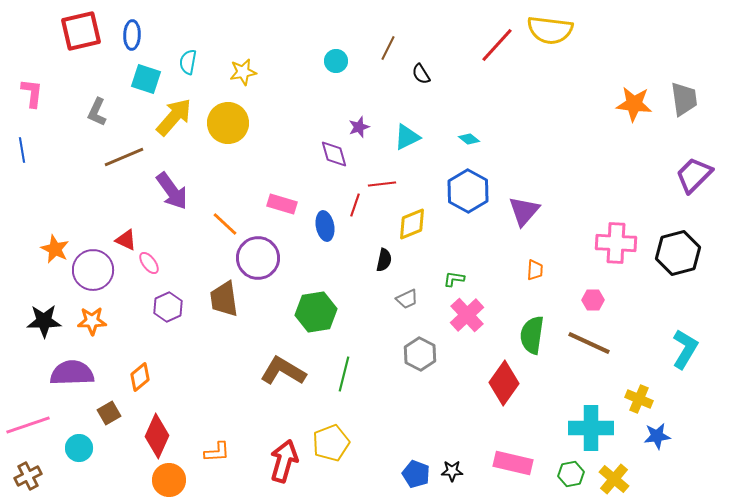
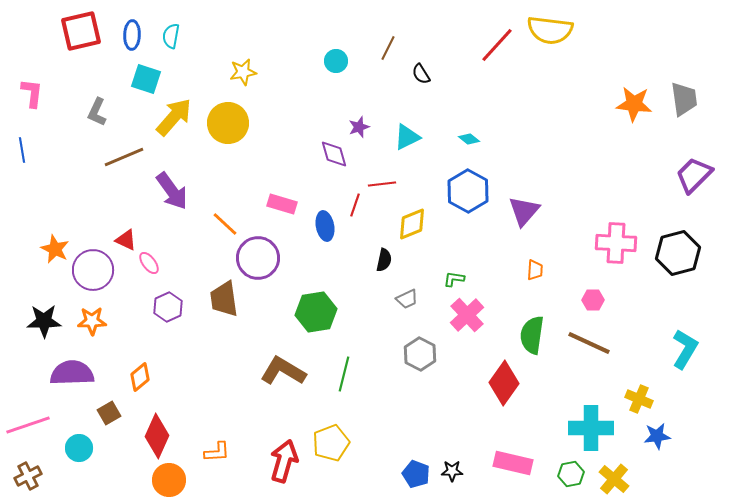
cyan semicircle at (188, 62): moved 17 px left, 26 px up
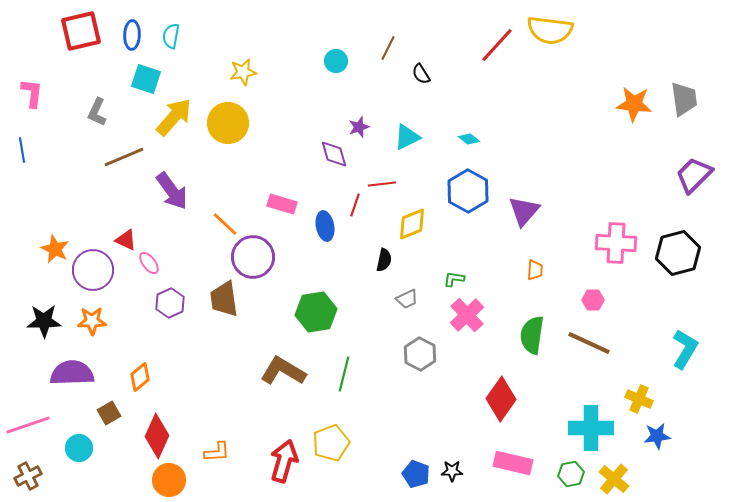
purple circle at (258, 258): moved 5 px left, 1 px up
purple hexagon at (168, 307): moved 2 px right, 4 px up
red diamond at (504, 383): moved 3 px left, 16 px down
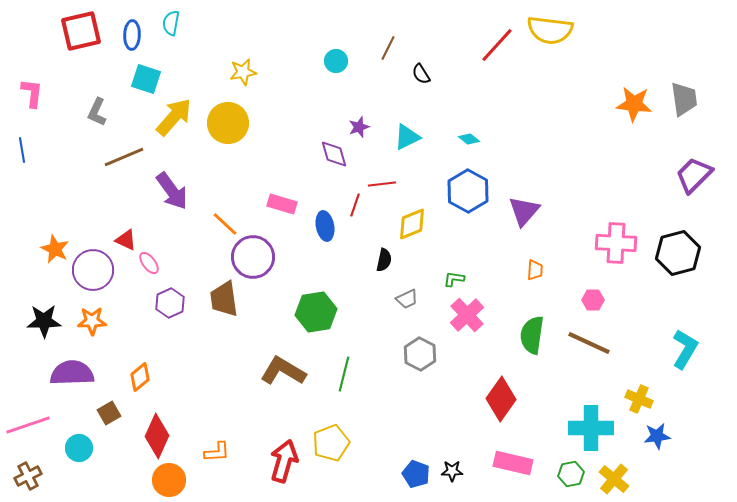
cyan semicircle at (171, 36): moved 13 px up
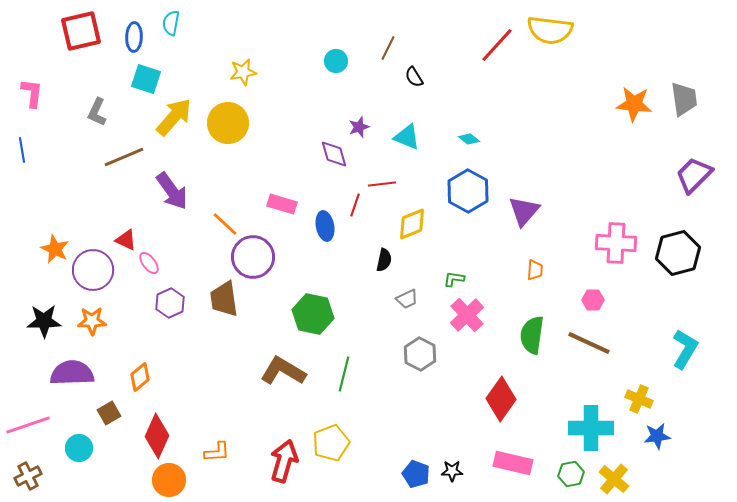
blue ellipse at (132, 35): moved 2 px right, 2 px down
black semicircle at (421, 74): moved 7 px left, 3 px down
cyan triangle at (407, 137): rotated 48 degrees clockwise
green hexagon at (316, 312): moved 3 px left, 2 px down; rotated 21 degrees clockwise
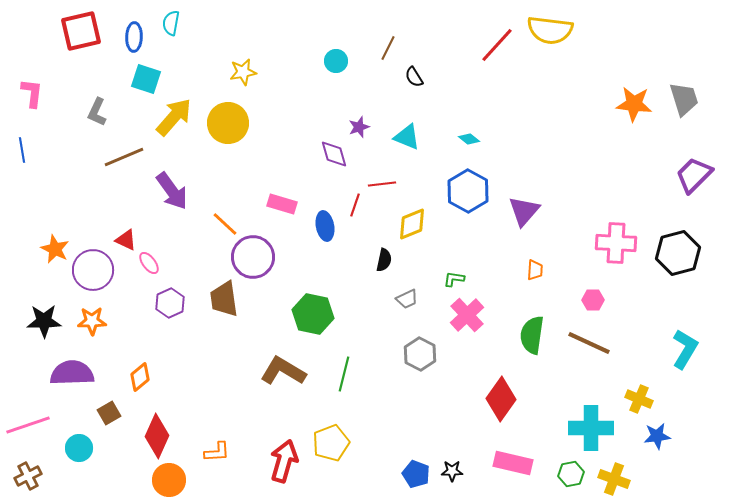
gray trapezoid at (684, 99): rotated 9 degrees counterclockwise
yellow cross at (614, 479): rotated 20 degrees counterclockwise
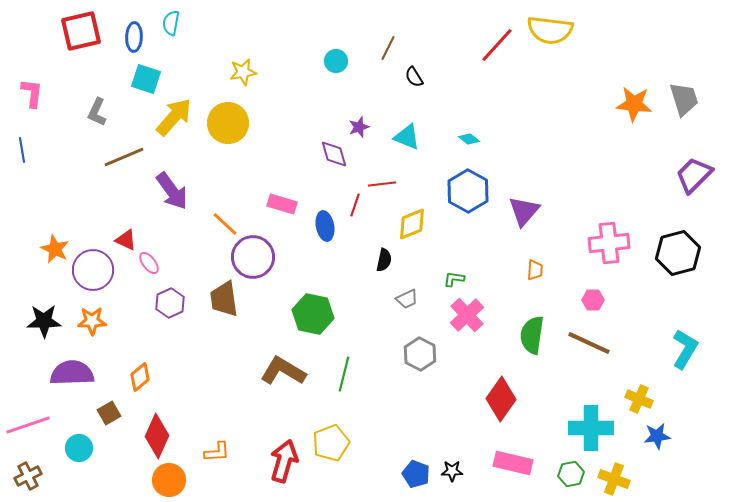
pink cross at (616, 243): moved 7 px left; rotated 9 degrees counterclockwise
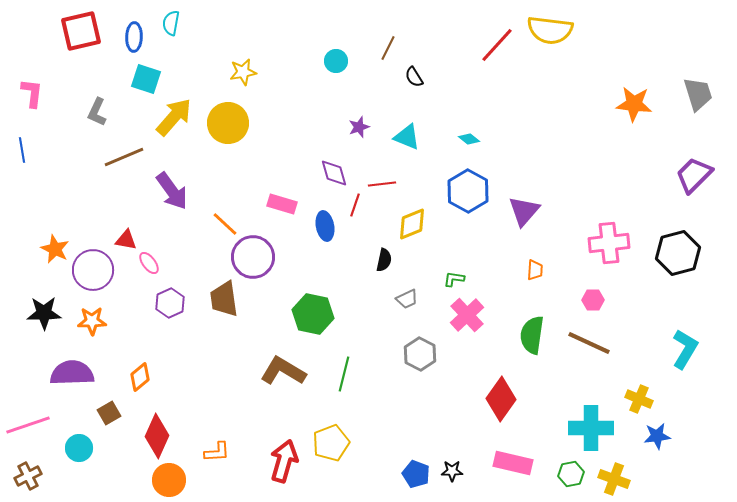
gray trapezoid at (684, 99): moved 14 px right, 5 px up
purple diamond at (334, 154): moved 19 px down
red triangle at (126, 240): rotated 15 degrees counterclockwise
black star at (44, 321): moved 8 px up
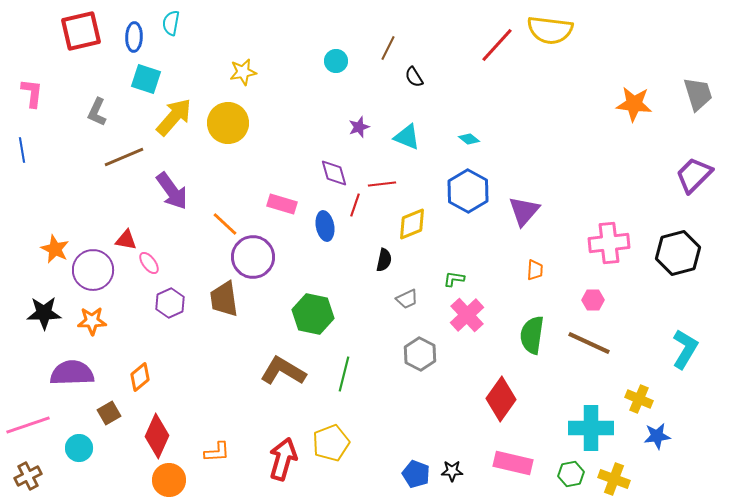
red arrow at (284, 461): moved 1 px left, 2 px up
